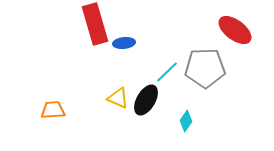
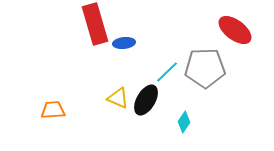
cyan diamond: moved 2 px left, 1 px down
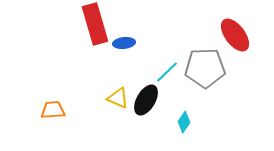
red ellipse: moved 5 px down; rotated 16 degrees clockwise
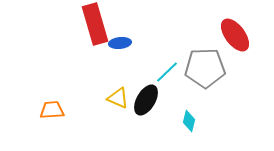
blue ellipse: moved 4 px left
orange trapezoid: moved 1 px left
cyan diamond: moved 5 px right, 1 px up; rotated 20 degrees counterclockwise
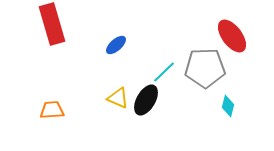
red rectangle: moved 43 px left
red ellipse: moved 3 px left, 1 px down
blue ellipse: moved 4 px left, 2 px down; rotated 35 degrees counterclockwise
cyan line: moved 3 px left
cyan diamond: moved 39 px right, 15 px up
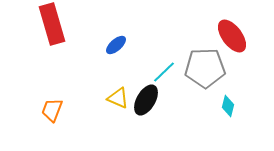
orange trapezoid: rotated 65 degrees counterclockwise
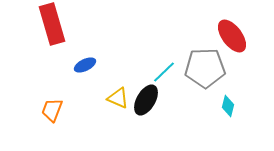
blue ellipse: moved 31 px left, 20 px down; rotated 15 degrees clockwise
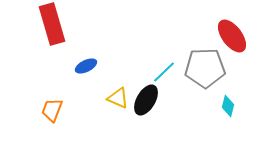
blue ellipse: moved 1 px right, 1 px down
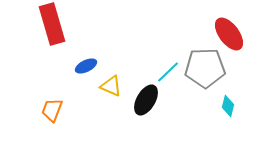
red ellipse: moved 3 px left, 2 px up
cyan line: moved 4 px right
yellow triangle: moved 7 px left, 12 px up
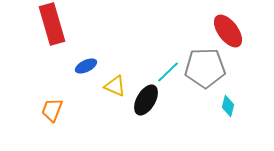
red ellipse: moved 1 px left, 3 px up
yellow triangle: moved 4 px right
